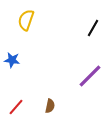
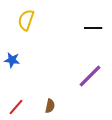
black line: rotated 60 degrees clockwise
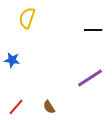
yellow semicircle: moved 1 px right, 2 px up
black line: moved 2 px down
purple line: moved 2 px down; rotated 12 degrees clockwise
brown semicircle: moved 1 px left, 1 px down; rotated 136 degrees clockwise
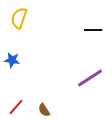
yellow semicircle: moved 8 px left
brown semicircle: moved 5 px left, 3 px down
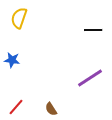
brown semicircle: moved 7 px right, 1 px up
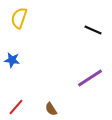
black line: rotated 24 degrees clockwise
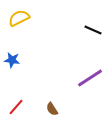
yellow semicircle: rotated 45 degrees clockwise
brown semicircle: moved 1 px right
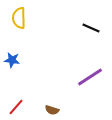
yellow semicircle: rotated 65 degrees counterclockwise
black line: moved 2 px left, 2 px up
purple line: moved 1 px up
brown semicircle: moved 1 px down; rotated 40 degrees counterclockwise
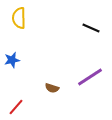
blue star: rotated 21 degrees counterclockwise
brown semicircle: moved 22 px up
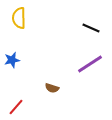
purple line: moved 13 px up
